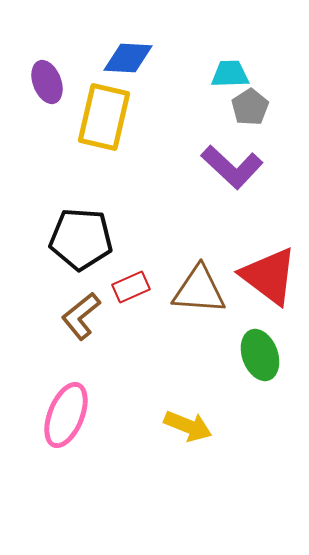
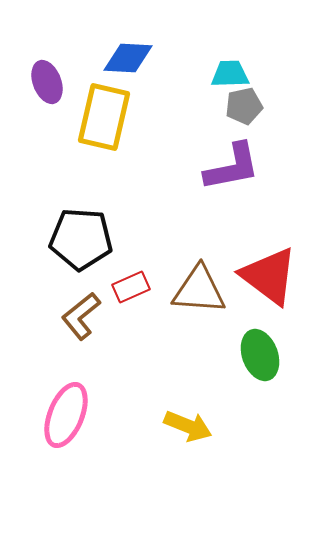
gray pentagon: moved 6 px left, 1 px up; rotated 21 degrees clockwise
purple L-shape: rotated 54 degrees counterclockwise
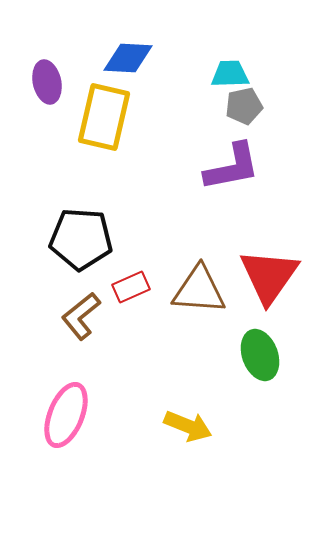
purple ellipse: rotated 9 degrees clockwise
red triangle: rotated 28 degrees clockwise
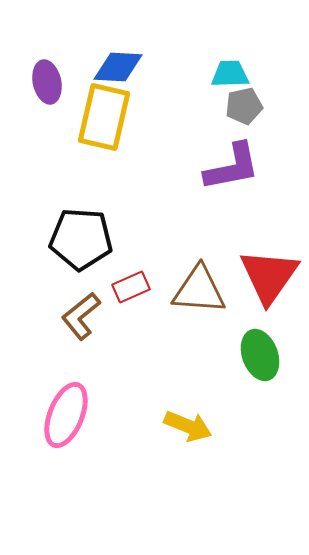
blue diamond: moved 10 px left, 9 px down
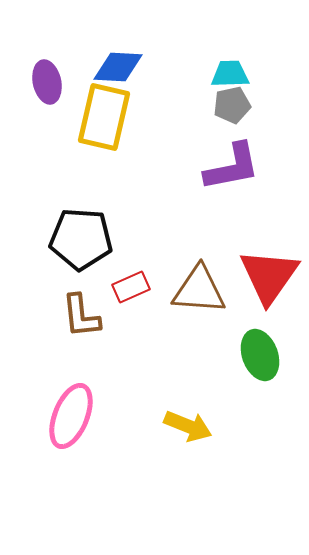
gray pentagon: moved 12 px left, 1 px up
brown L-shape: rotated 57 degrees counterclockwise
pink ellipse: moved 5 px right, 1 px down
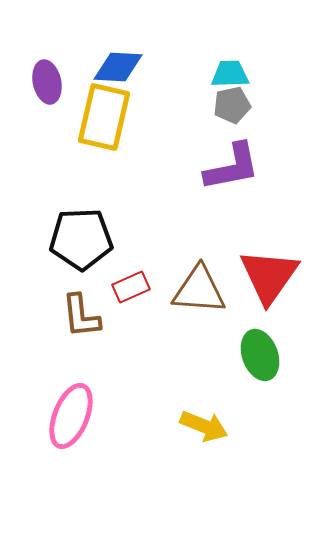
black pentagon: rotated 6 degrees counterclockwise
yellow arrow: moved 16 px right
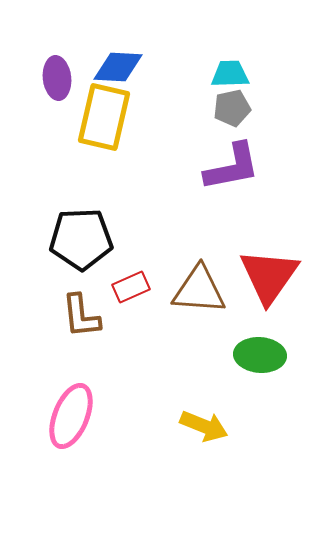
purple ellipse: moved 10 px right, 4 px up; rotated 6 degrees clockwise
gray pentagon: moved 3 px down
green ellipse: rotated 66 degrees counterclockwise
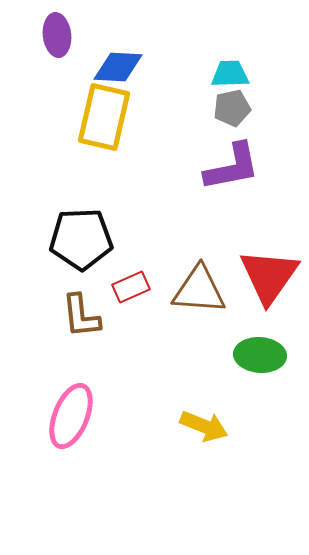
purple ellipse: moved 43 px up
